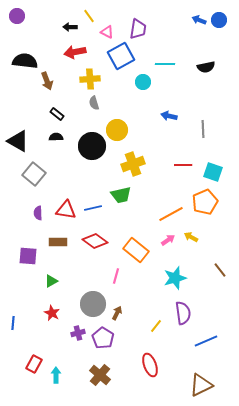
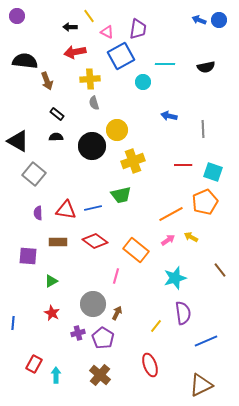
yellow cross at (133, 164): moved 3 px up
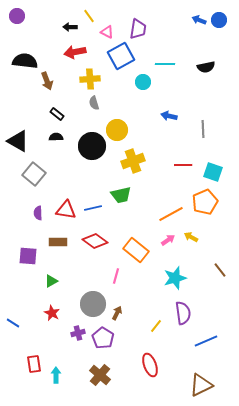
blue line at (13, 323): rotated 64 degrees counterclockwise
red rectangle at (34, 364): rotated 36 degrees counterclockwise
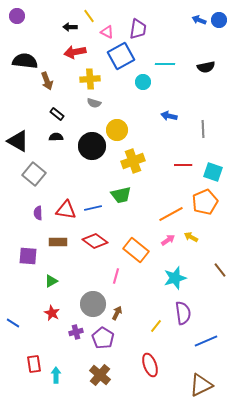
gray semicircle at (94, 103): rotated 56 degrees counterclockwise
purple cross at (78, 333): moved 2 px left, 1 px up
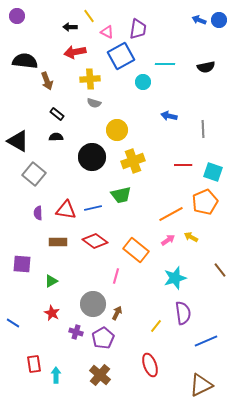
black circle at (92, 146): moved 11 px down
purple square at (28, 256): moved 6 px left, 8 px down
purple cross at (76, 332): rotated 32 degrees clockwise
purple pentagon at (103, 338): rotated 10 degrees clockwise
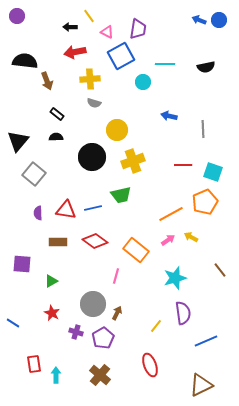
black triangle at (18, 141): rotated 40 degrees clockwise
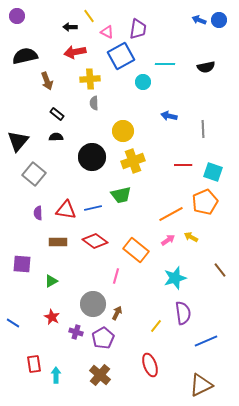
black semicircle at (25, 61): moved 5 px up; rotated 20 degrees counterclockwise
gray semicircle at (94, 103): rotated 72 degrees clockwise
yellow circle at (117, 130): moved 6 px right, 1 px down
red star at (52, 313): moved 4 px down
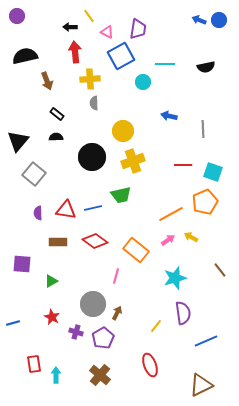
red arrow at (75, 52): rotated 95 degrees clockwise
blue line at (13, 323): rotated 48 degrees counterclockwise
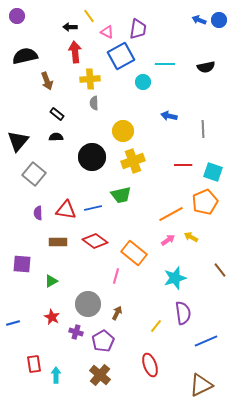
orange rectangle at (136, 250): moved 2 px left, 3 px down
gray circle at (93, 304): moved 5 px left
purple pentagon at (103, 338): moved 3 px down
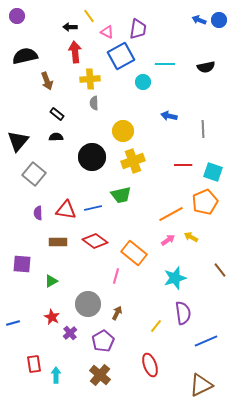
purple cross at (76, 332): moved 6 px left, 1 px down; rotated 32 degrees clockwise
